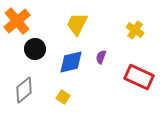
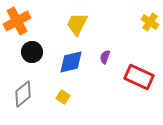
orange cross: rotated 12 degrees clockwise
yellow cross: moved 15 px right, 8 px up
black circle: moved 3 px left, 3 px down
purple semicircle: moved 4 px right
gray diamond: moved 1 px left, 4 px down
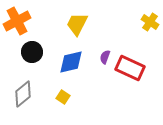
red rectangle: moved 9 px left, 9 px up
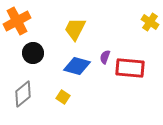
yellow trapezoid: moved 2 px left, 5 px down
black circle: moved 1 px right, 1 px down
blue diamond: moved 6 px right, 4 px down; rotated 28 degrees clockwise
red rectangle: rotated 20 degrees counterclockwise
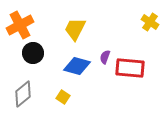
orange cross: moved 3 px right, 4 px down
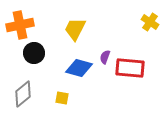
orange cross: rotated 16 degrees clockwise
black circle: moved 1 px right
blue diamond: moved 2 px right, 2 px down
yellow square: moved 1 px left, 1 px down; rotated 24 degrees counterclockwise
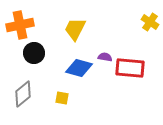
purple semicircle: rotated 80 degrees clockwise
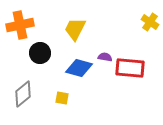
black circle: moved 6 px right
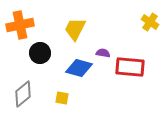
purple semicircle: moved 2 px left, 4 px up
red rectangle: moved 1 px up
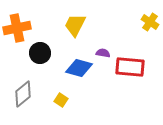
orange cross: moved 3 px left, 3 px down
yellow trapezoid: moved 4 px up
yellow square: moved 1 px left, 2 px down; rotated 24 degrees clockwise
